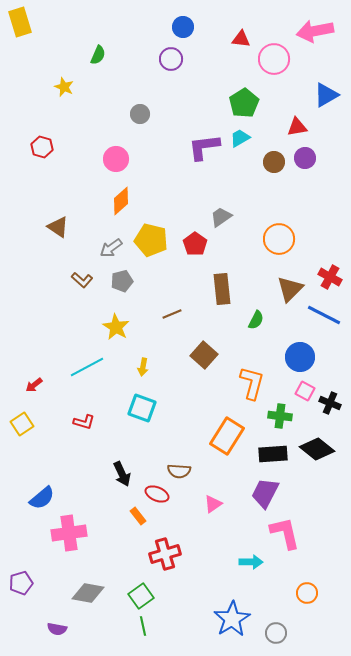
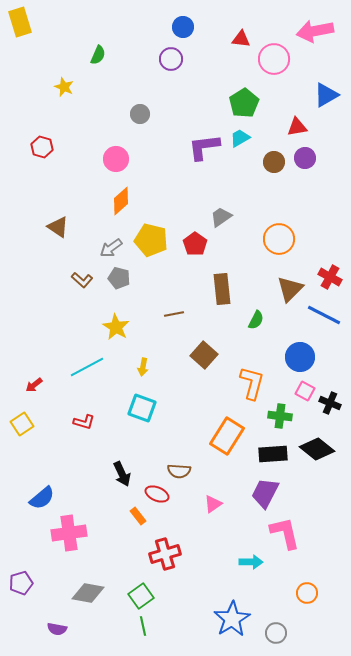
gray pentagon at (122, 281): moved 3 px left, 3 px up; rotated 30 degrees clockwise
brown line at (172, 314): moved 2 px right; rotated 12 degrees clockwise
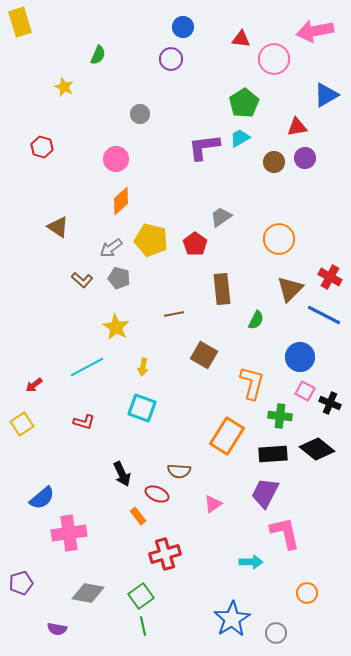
brown square at (204, 355): rotated 12 degrees counterclockwise
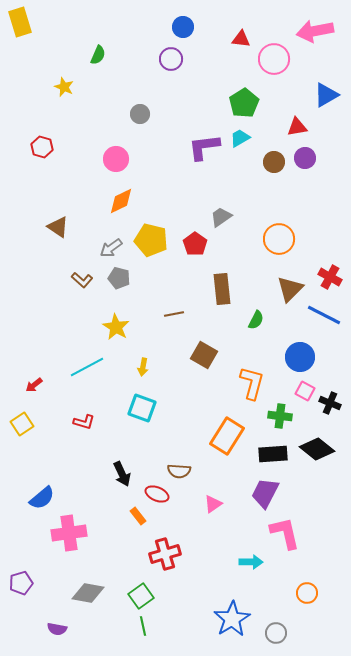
orange diamond at (121, 201): rotated 16 degrees clockwise
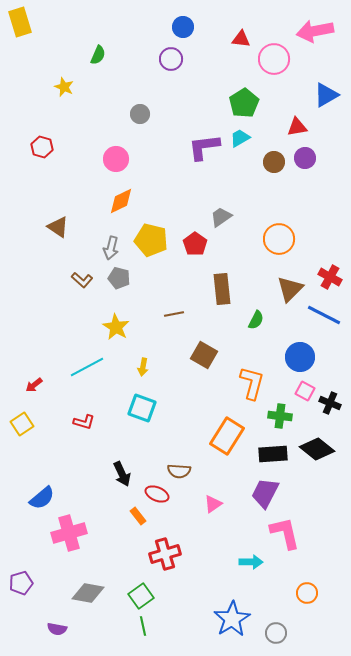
gray arrow at (111, 248): rotated 40 degrees counterclockwise
pink cross at (69, 533): rotated 8 degrees counterclockwise
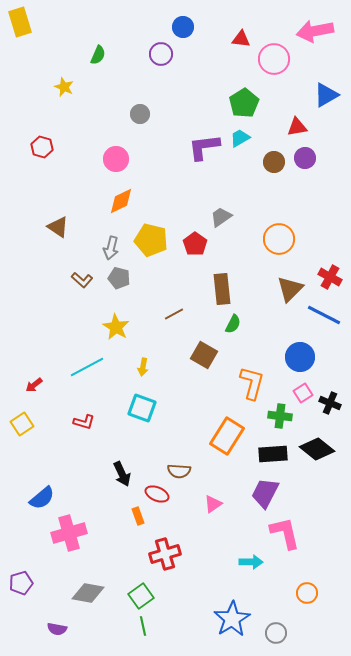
purple circle at (171, 59): moved 10 px left, 5 px up
brown line at (174, 314): rotated 18 degrees counterclockwise
green semicircle at (256, 320): moved 23 px left, 4 px down
pink square at (305, 391): moved 2 px left, 2 px down; rotated 30 degrees clockwise
orange rectangle at (138, 516): rotated 18 degrees clockwise
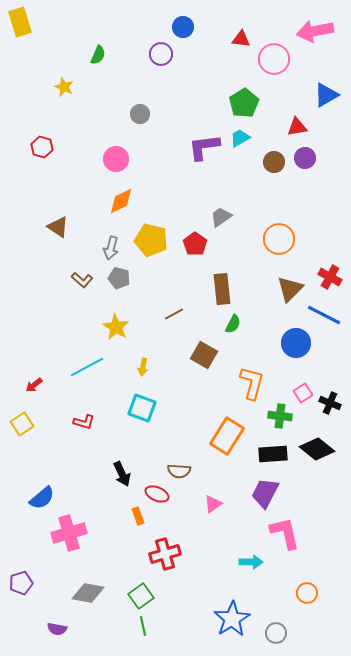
blue circle at (300, 357): moved 4 px left, 14 px up
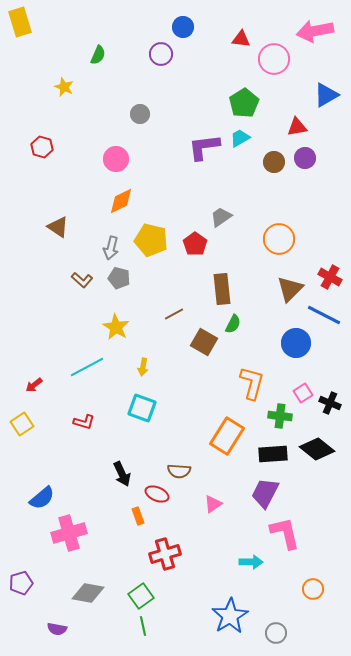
brown square at (204, 355): moved 13 px up
orange circle at (307, 593): moved 6 px right, 4 px up
blue star at (232, 619): moved 2 px left, 3 px up
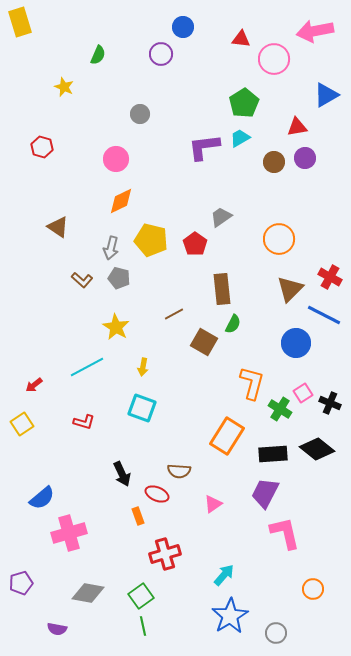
green cross at (280, 416): moved 7 px up; rotated 25 degrees clockwise
cyan arrow at (251, 562): moved 27 px left, 13 px down; rotated 50 degrees counterclockwise
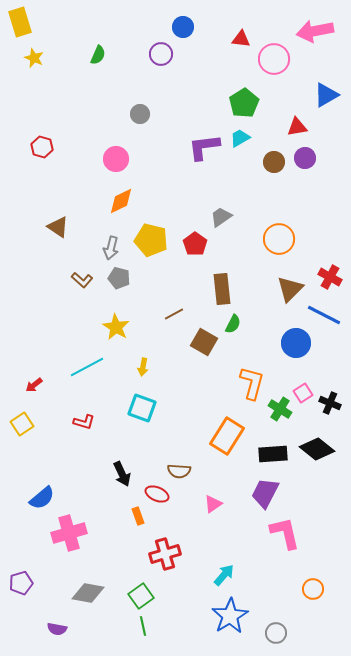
yellow star at (64, 87): moved 30 px left, 29 px up
